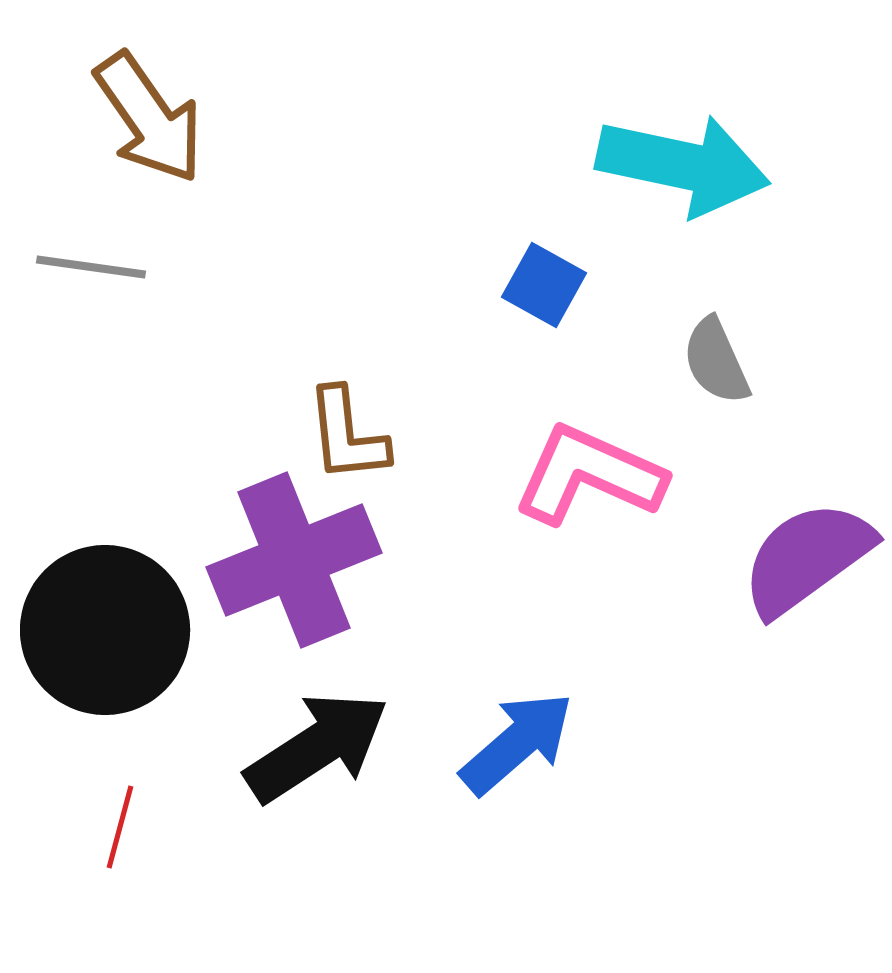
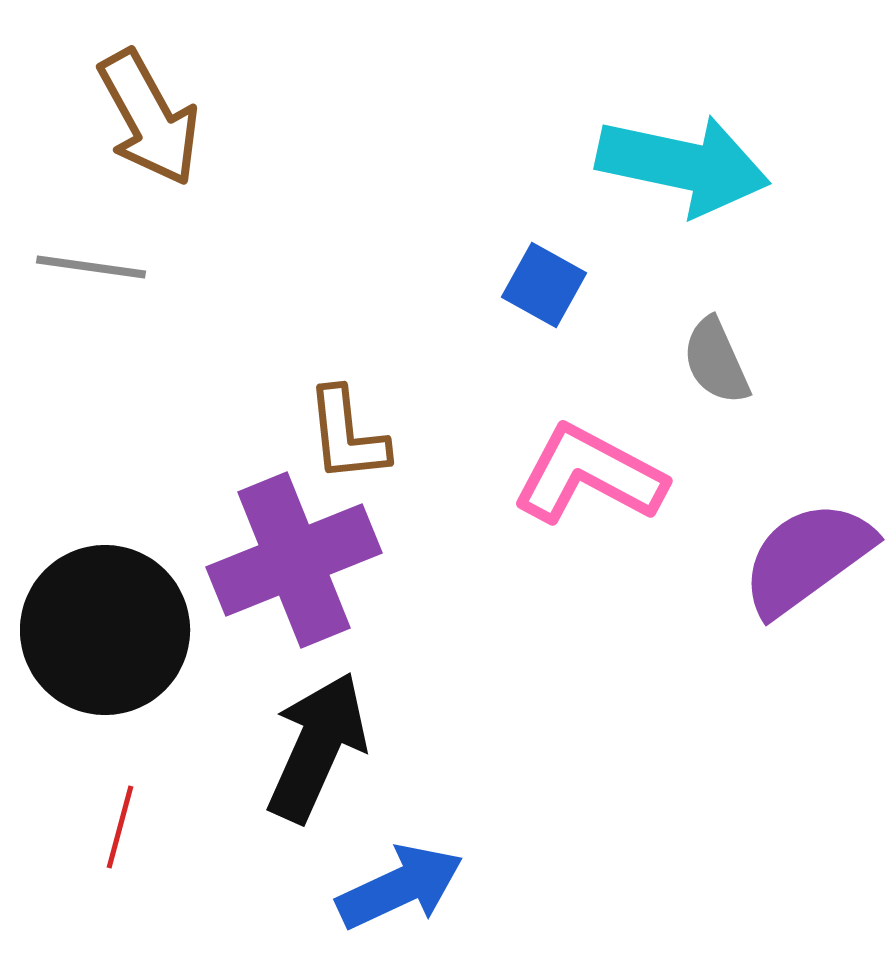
brown arrow: rotated 6 degrees clockwise
pink L-shape: rotated 4 degrees clockwise
blue arrow: moved 117 px left, 144 px down; rotated 16 degrees clockwise
black arrow: rotated 33 degrees counterclockwise
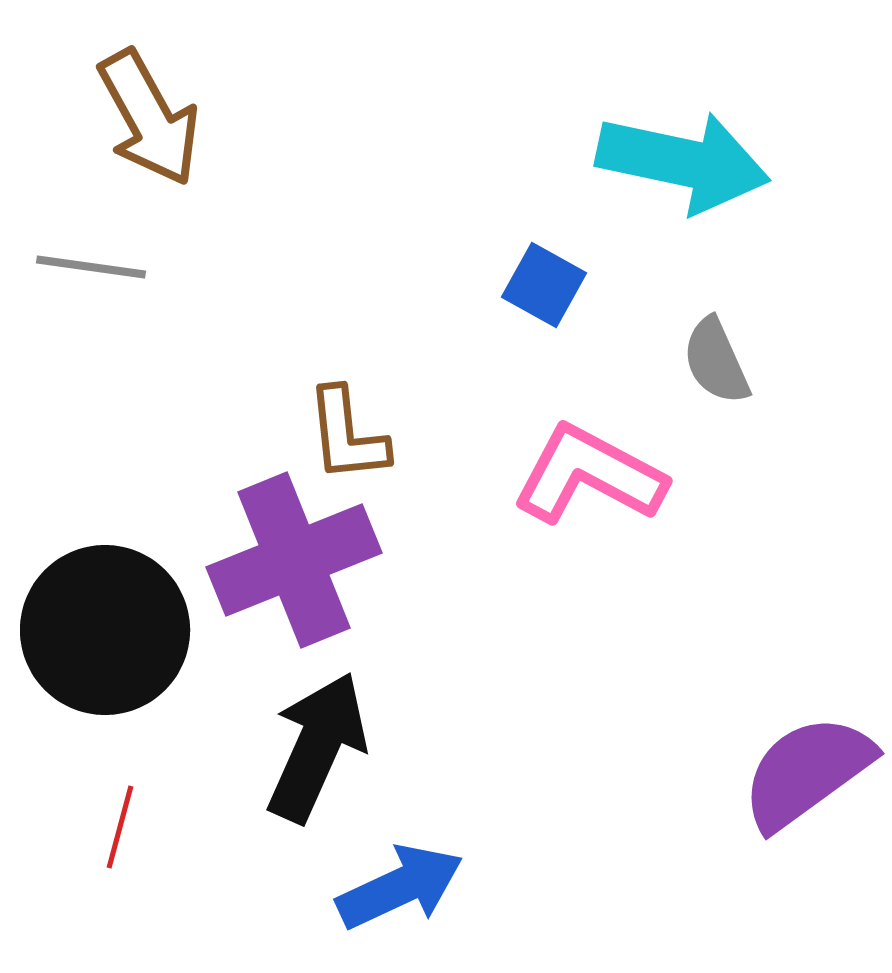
cyan arrow: moved 3 px up
purple semicircle: moved 214 px down
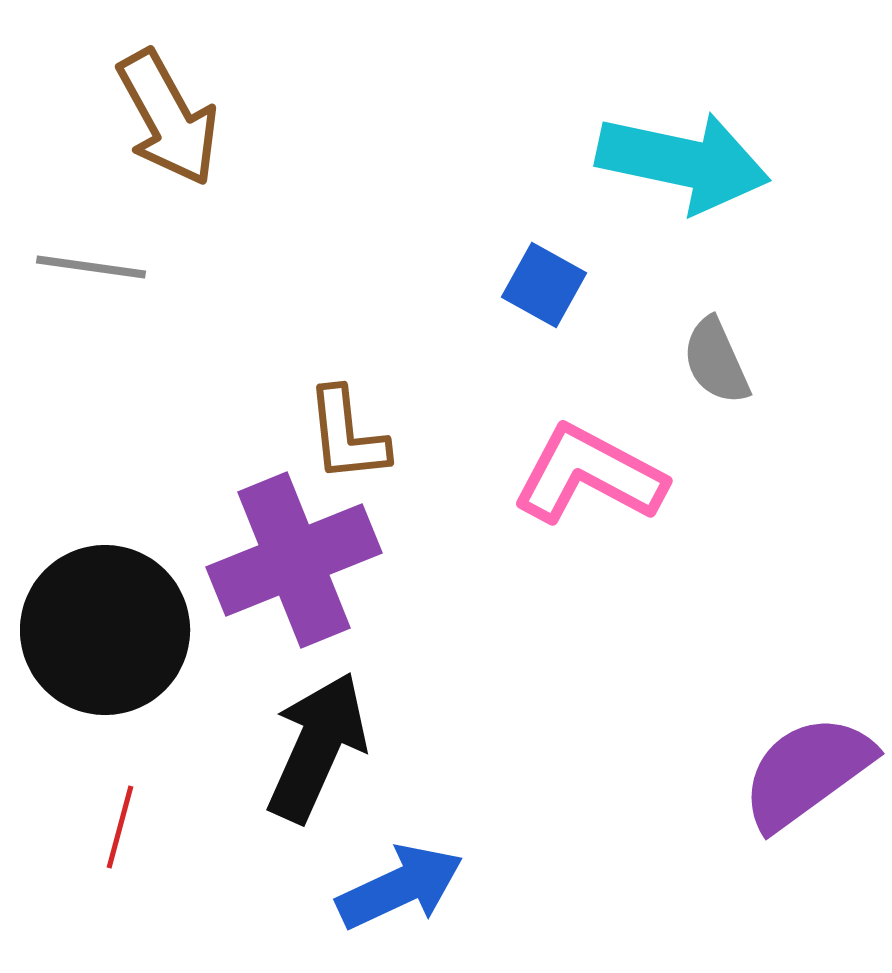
brown arrow: moved 19 px right
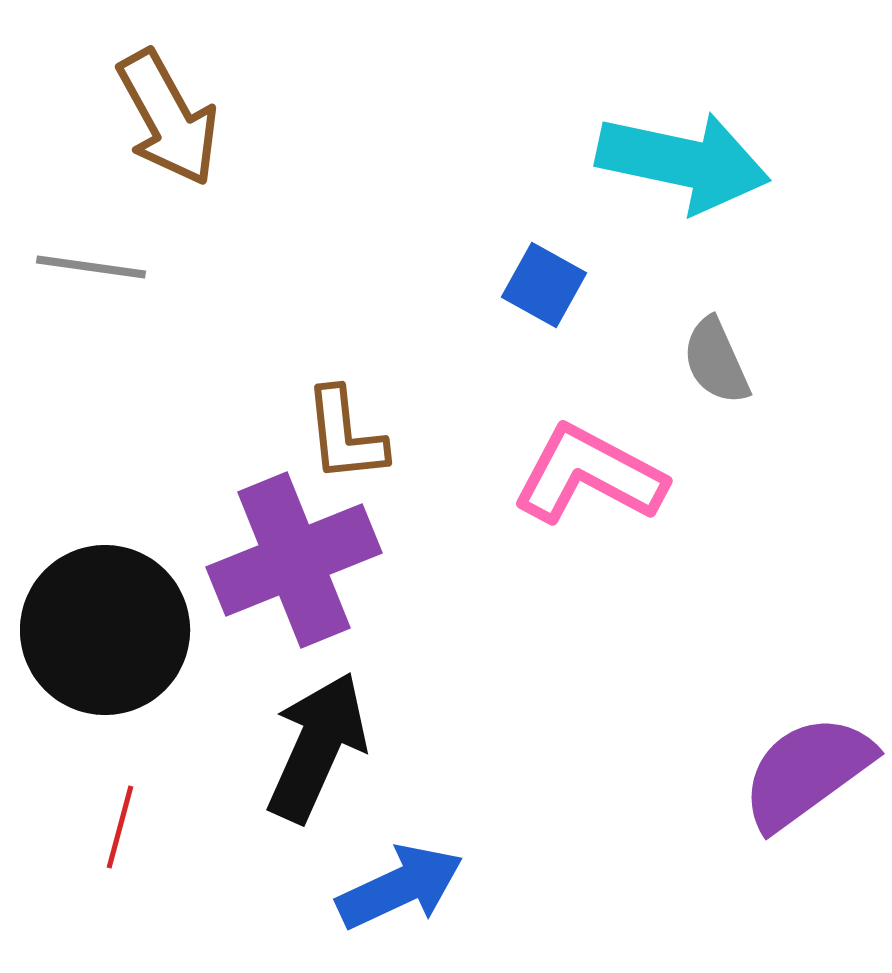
brown L-shape: moved 2 px left
